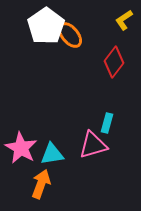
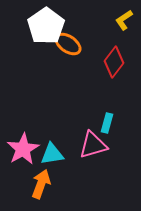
orange ellipse: moved 2 px left, 9 px down; rotated 16 degrees counterclockwise
pink star: moved 2 px right, 1 px down; rotated 12 degrees clockwise
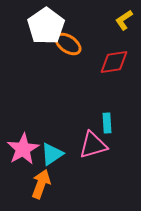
red diamond: rotated 44 degrees clockwise
cyan rectangle: rotated 18 degrees counterclockwise
cyan triangle: rotated 25 degrees counterclockwise
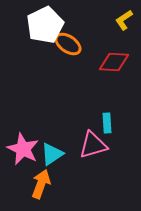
white pentagon: moved 1 px left, 1 px up; rotated 9 degrees clockwise
red diamond: rotated 12 degrees clockwise
pink star: rotated 16 degrees counterclockwise
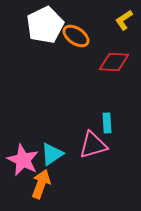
orange ellipse: moved 8 px right, 8 px up
pink star: moved 11 px down
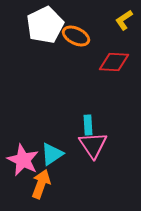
orange ellipse: rotated 8 degrees counterclockwise
cyan rectangle: moved 19 px left, 2 px down
pink triangle: rotated 48 degrees counterclockwise
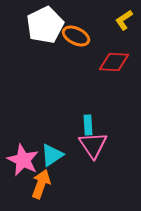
cyan triangle: moved 1 px down
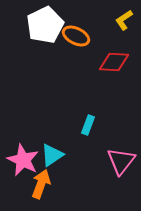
cyan rectangle: rotated 24 degrees clockwise
pink triangle: moved 28 px right, 16 px down; rotated 12 degrees clockwise
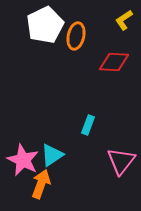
orange ellipse: rotated 76 degrees clockwise
